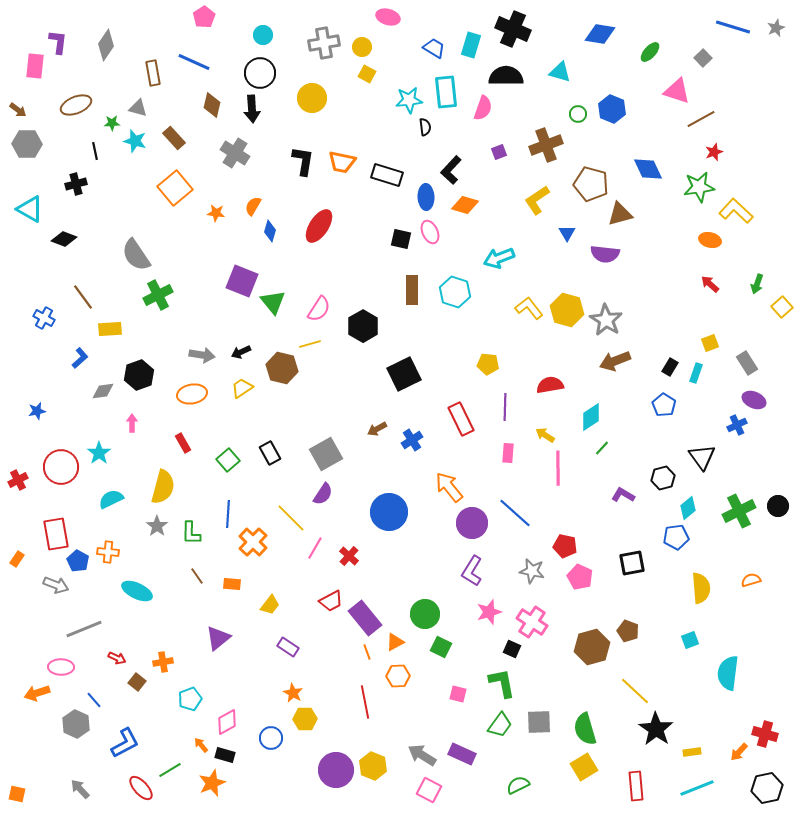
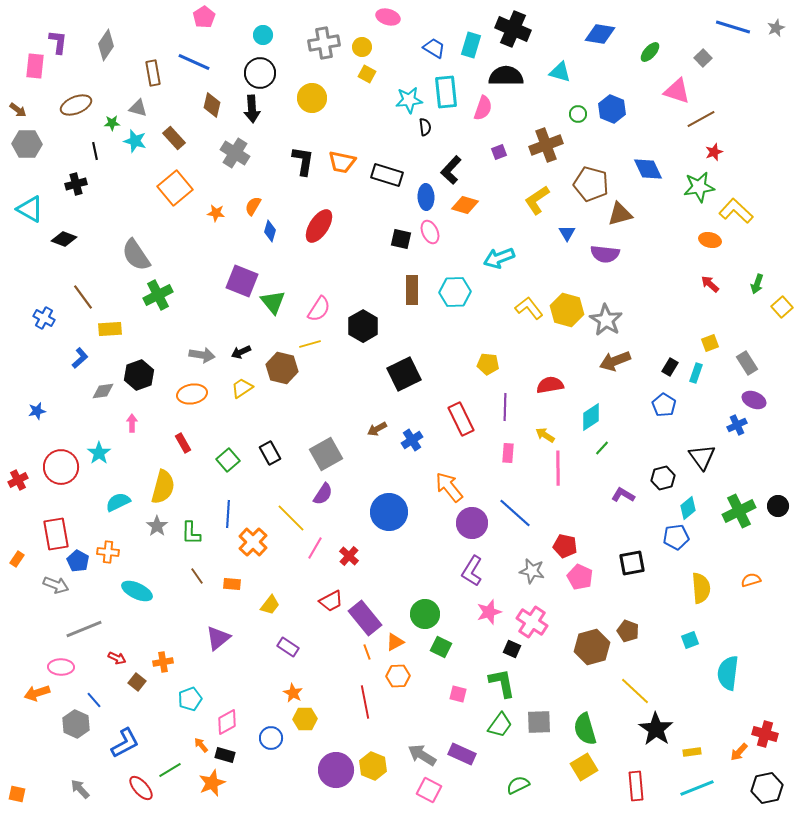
cyan hexagon at (455, 292): rotated 20 degrees counterclockwise
cyan semicircle at (111, 499): moved 7 px right, 3 px down
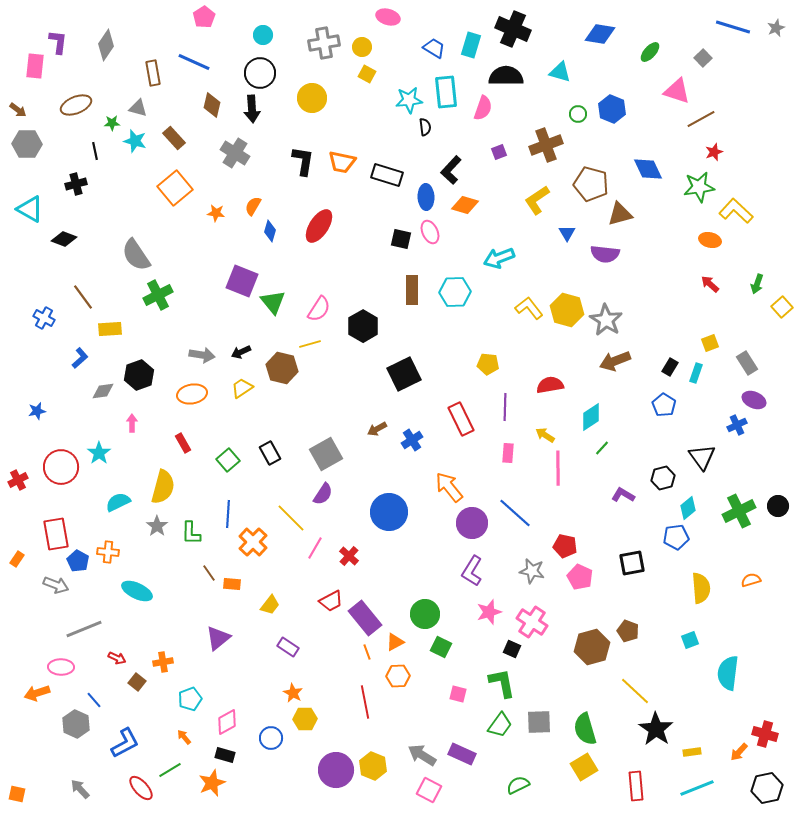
brown line at (197, 576): moved 12 px right, 3 px up
orange arrow at (201, 745): moved 17 px left, 8 px up
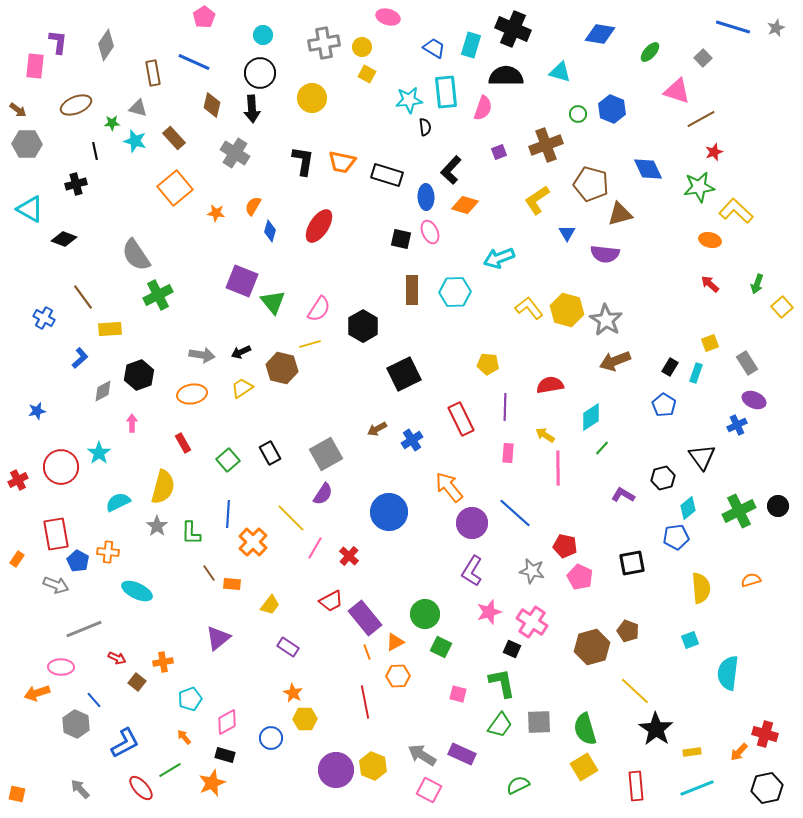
gray diamond at (103, 391): rotated 20 degrees counterclockwise
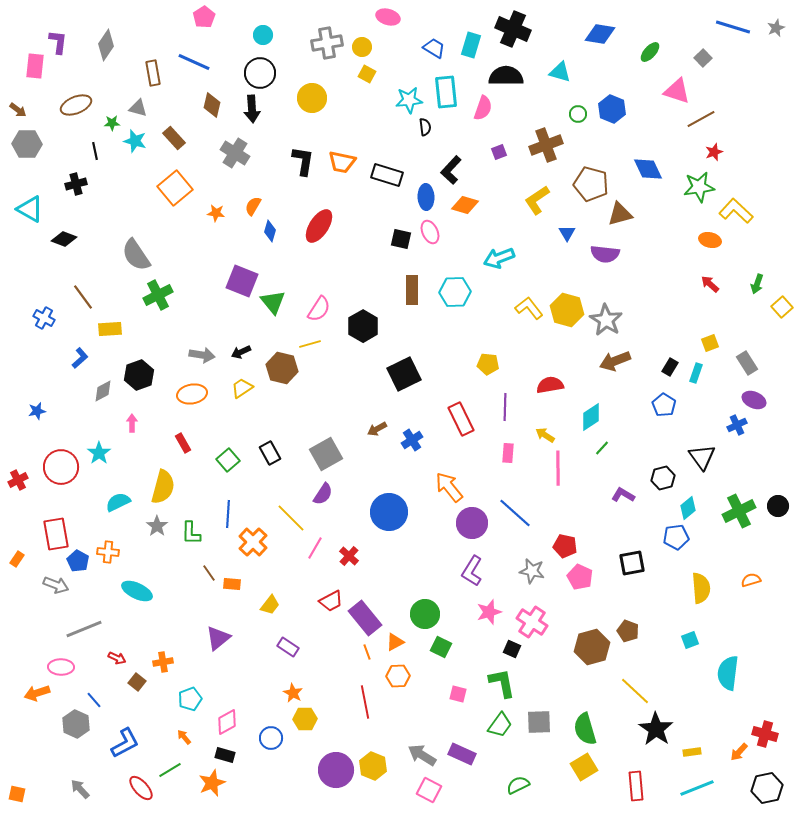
gray cross at (324, 43): moved 3 px right
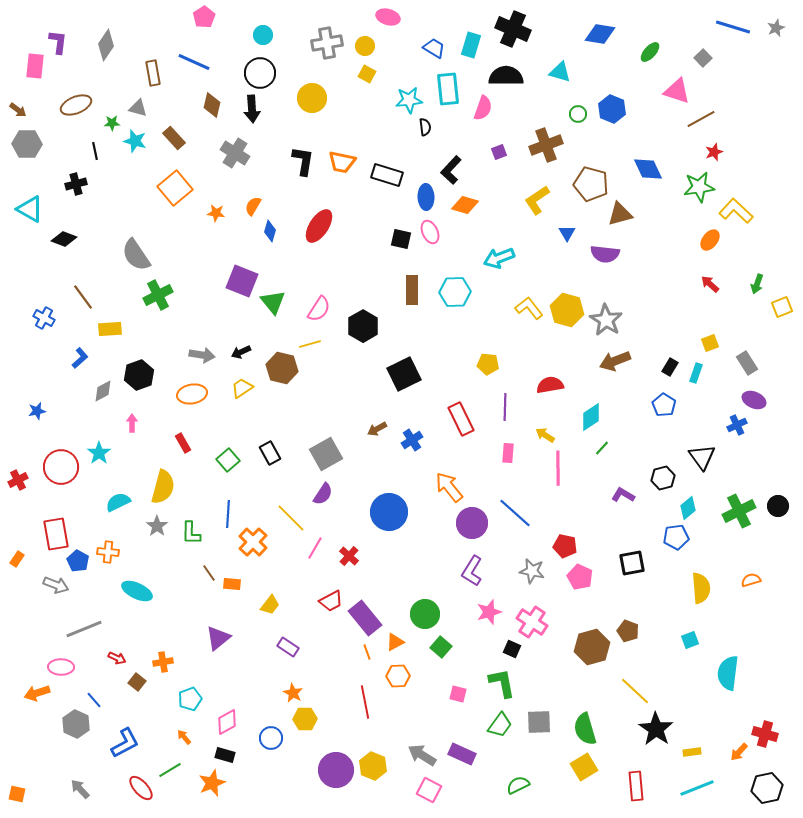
yellow circle at (362, 47): moved 3 px right, 1 px up
cyan rectangle at (446, 92): moved 2 px right, 3 px up
orange ellipse at (710, 240): rotated 65 degrees counterclockwise
yellow square at (782, 307): rotated 20 degrees clockwise
green square at (441, 647): rotated 15 degrees clockwise
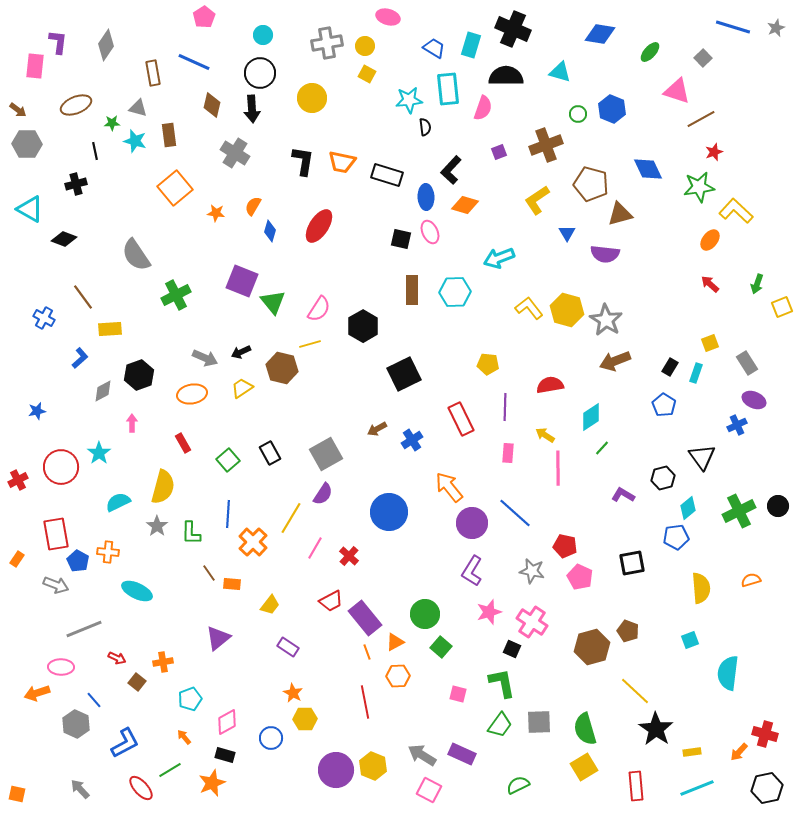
brown rectangle at (174, 138): moved 5 px left, 3 px up; rotated 35 degrees clockwise
green cross at (158, 295): moved 18 px right
gray arrow at (202, 355): moved 3 px right, 3 px down; rotated 15 degrees clockwise
yellow line at (291, 518): rotated 76 degrees clockwise
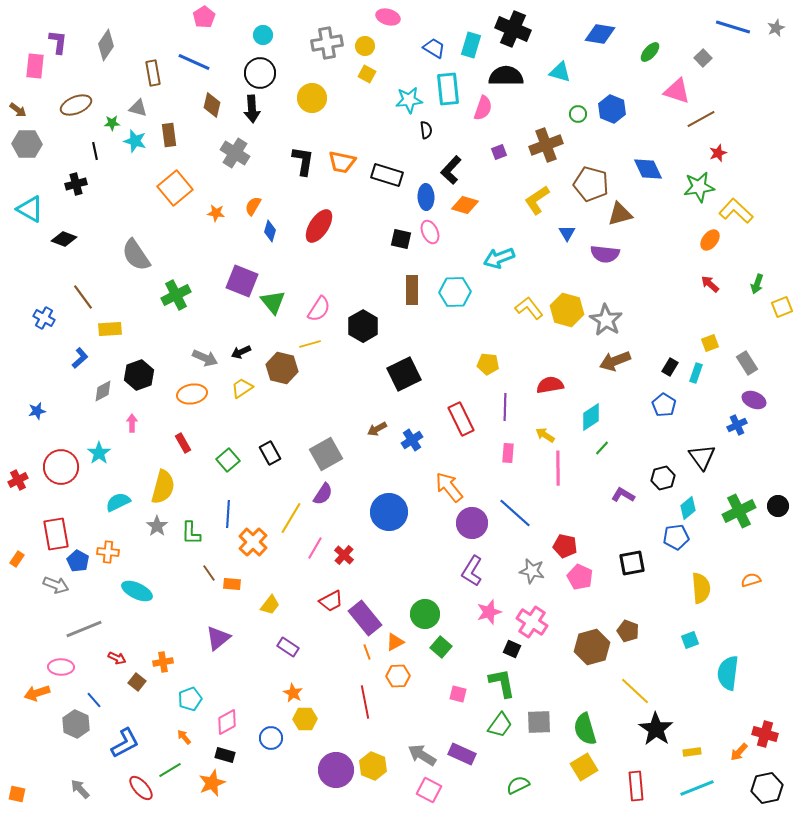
black semicircle at (425, 127): moved 1 px right, 3 px down
red star at (714, 152): moved 4 px right, 1 px down
red cross at (349, 556): moved 5 px left, 1 px up
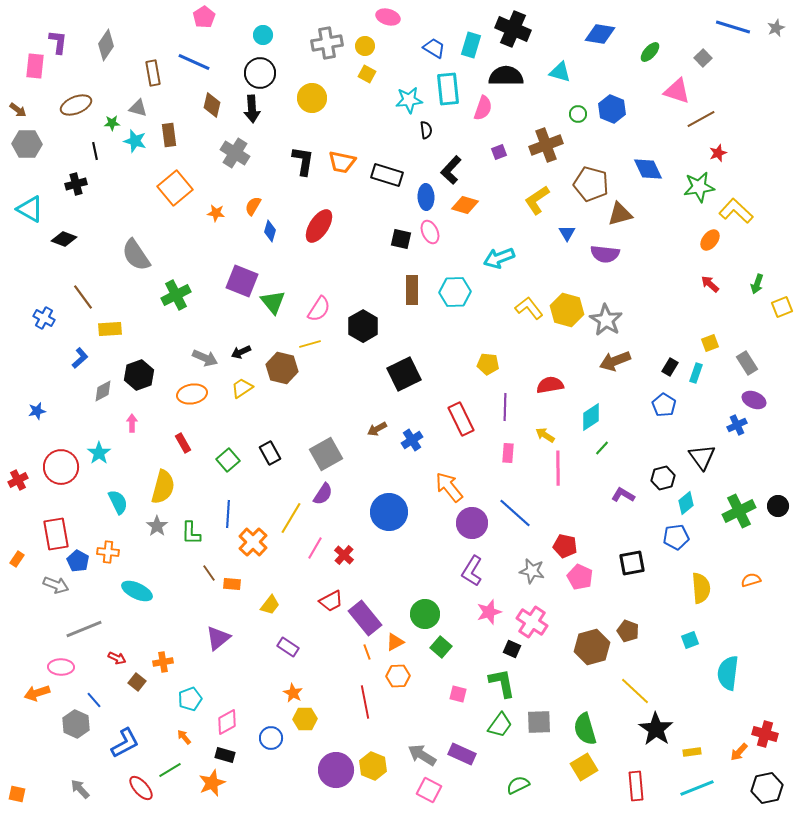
cyan semicircle at (118, 502): rotated 90 degrees clockwise
cyan diamond at (688, 508): moved 2 px left, 5 px up
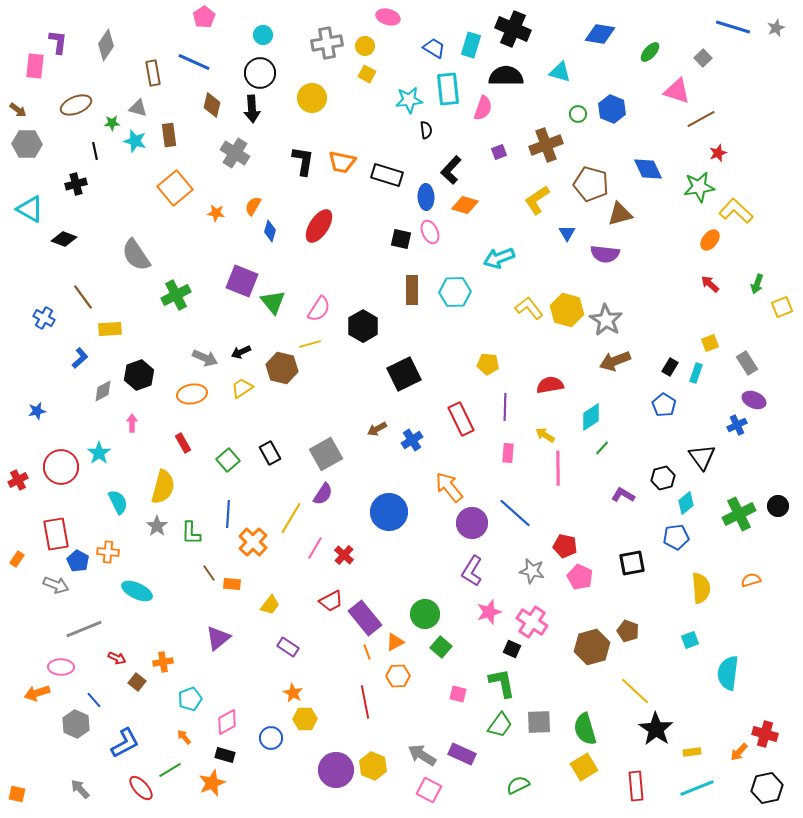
green cross at (739, 511): moved 3 px down
